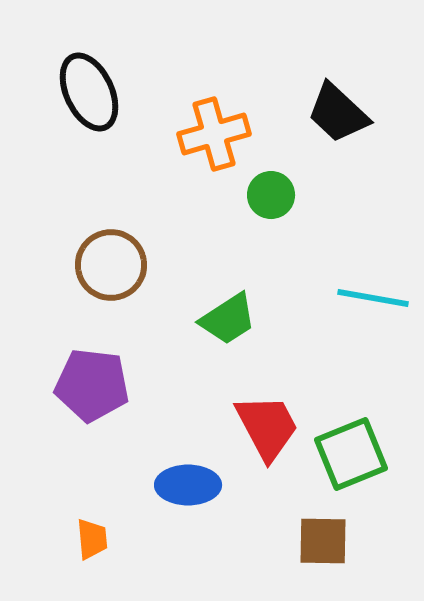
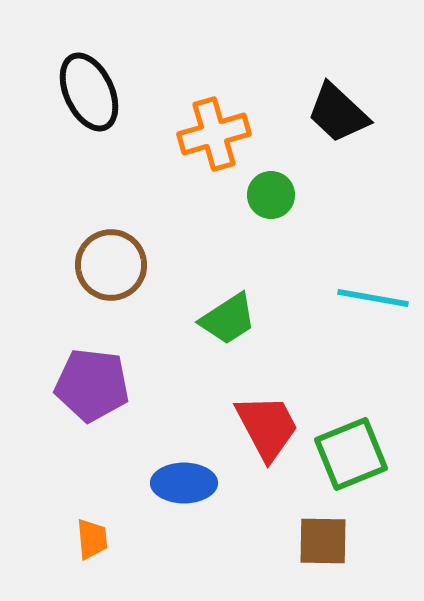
blue ellipse: moved 4 px left, 2 px up
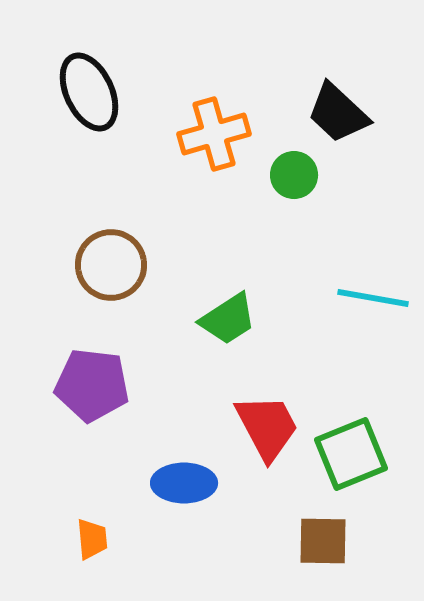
green circle: moved 23 px right, 20 px up
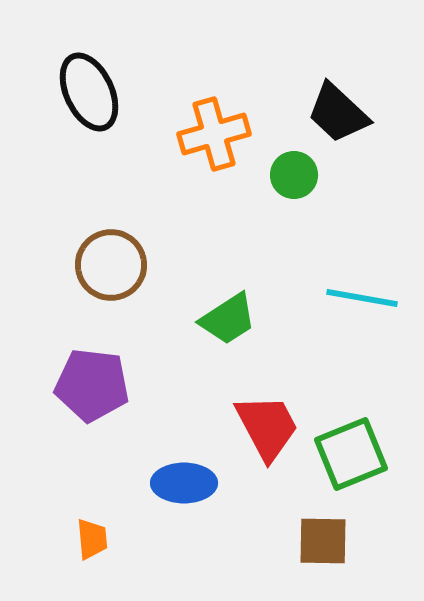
cyan line: moved 11 px left
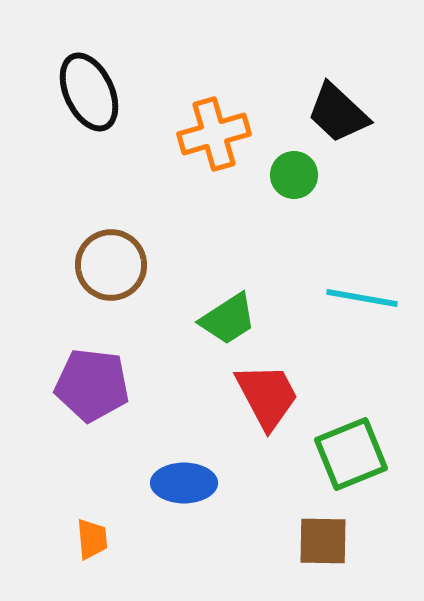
red trapezoid: moved 31 px up
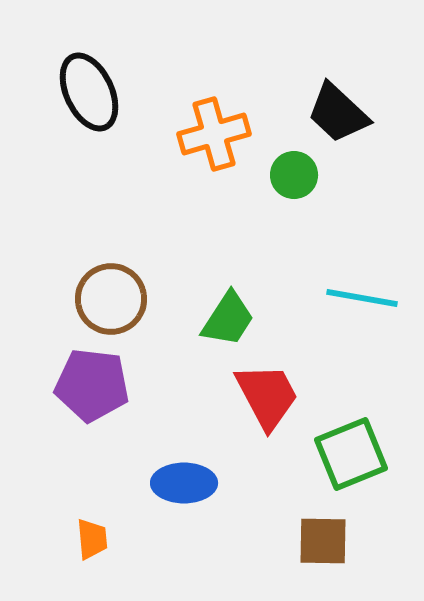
brown circle: moved 34 px down
green trapezoid: rotated 24 degrees counterclockwise
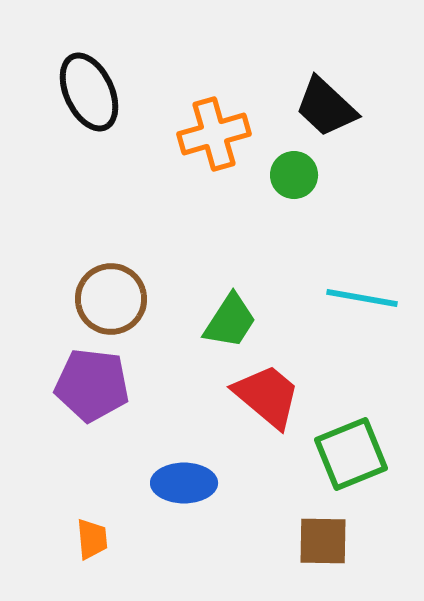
black trapezoid: moved 12 px left, 6 px up
green trapezoid: moved 2 px right, 2 px down
red trapezoid: rotated 22 degrees counterclockwise
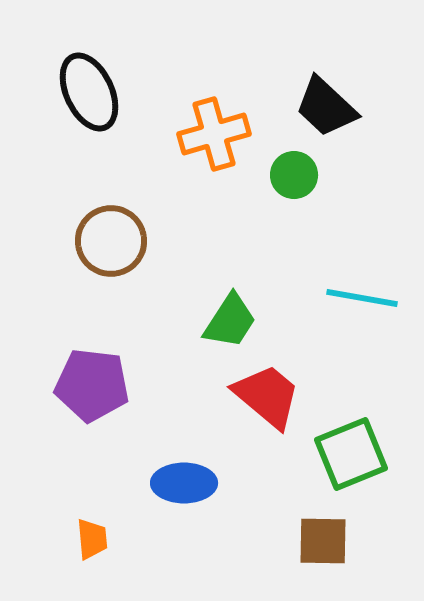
brown circle: moved 58 px up
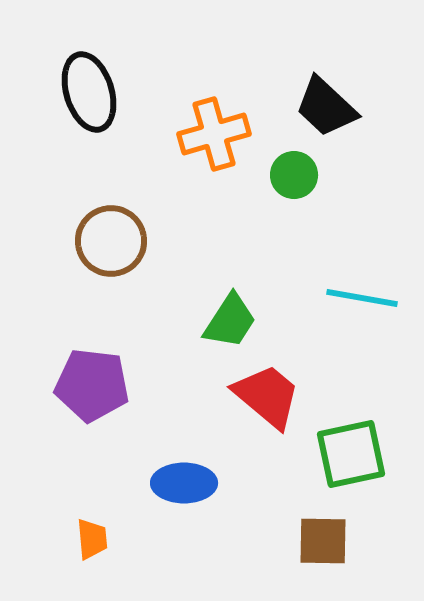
black ellipse: rotated 8 degrees clockwise
green square: rotated 10 degrees clockwise
